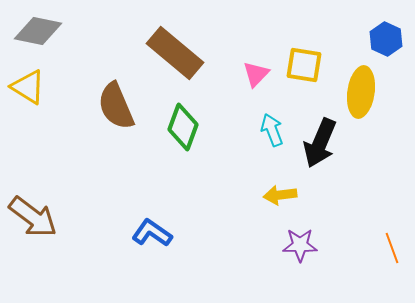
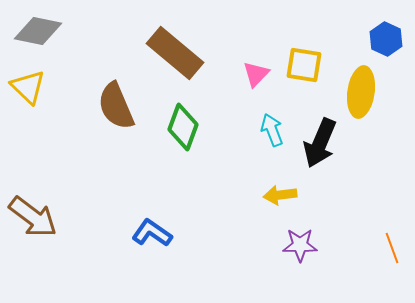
yellow triangle: rotated 12 degrees clockwise
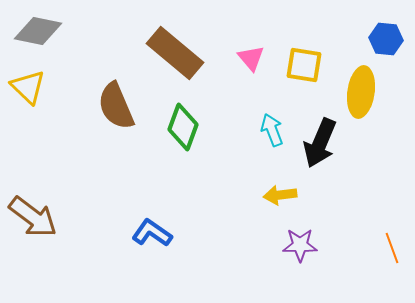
blue hexagon: rotated 20 degrees counterclockwise
pink triangle: moved 5 px left, 16 px up; rotated 24 degrees counterclockwise
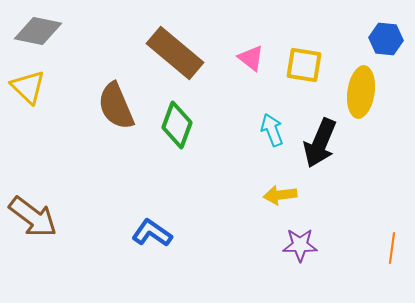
pink triangle: rotated 12 degrees counterclockwise
green diamond: moved 6 px left, 2 px up
orange line: rotated 28 degrees clockwise
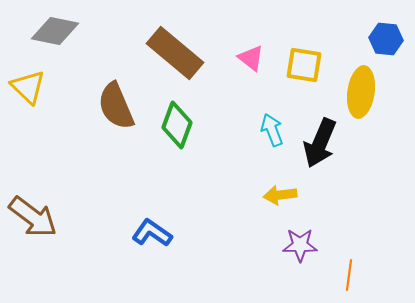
gray diamond: moved 17 px right
orange line: moved 43 px left, 27 px down
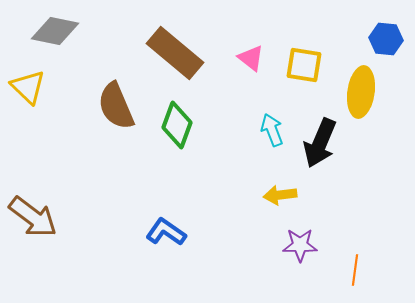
blue L-shape: moved 14 px right, 1 px up
orange line: moved 6 px right, 5 px up
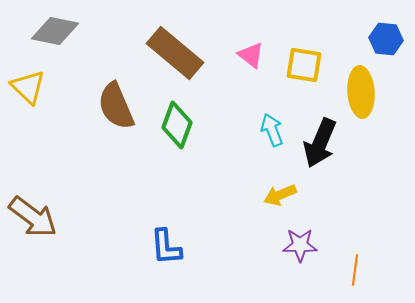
pink triangle: moved 3 px up
yellow ellipse: rotated 12 degrees counterclockwise
yellow arrow: rotated 16 degrees counterclockwise
blue L-shape: moved 15 px down; rotated 129 degrees counterclockwise
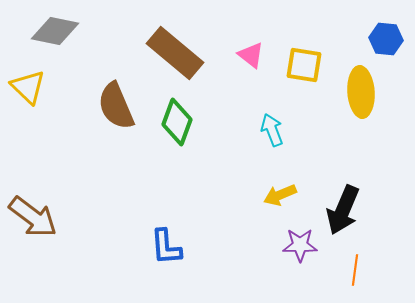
green diamond: moved 3 px up
black arrow: moved 23 px right, 67 px down
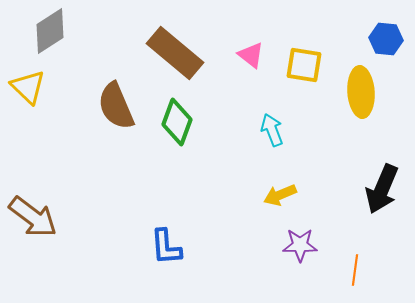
gray diamond: moved 5 px left; rotated 45 degrees counterclockwise
black arrow: moved 39 px right, 21 px up
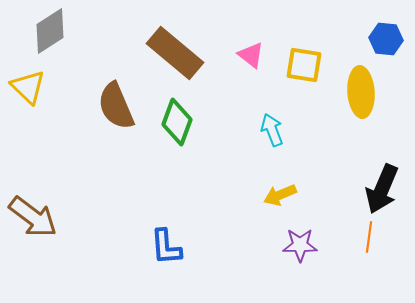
orange line: moved 14 px right, 33 px up
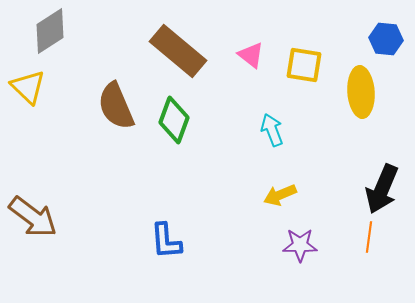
brown rectangle: moved 3 px right, 2 px up
green diamond: moved 3 px left, 2 px up
blue L-shape: moved 6 px up
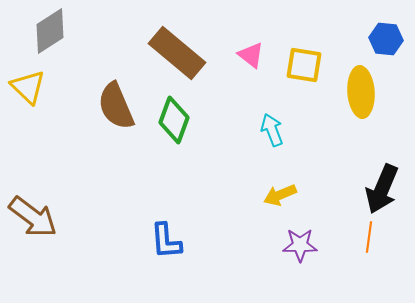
brown rectangle: moved 1 px left, 2 px down
